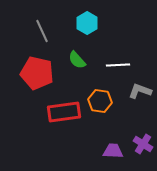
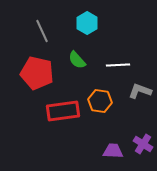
red rectangle: moved 1 px left, 1 px up
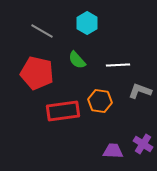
gray line: rotated 35 degrees counterclockwise
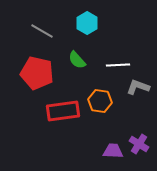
gray L-shape: moved 2 px left, 4 px up
purple cross: moved 4 px left
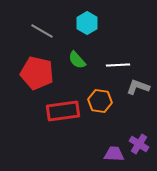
purple trapezoid: moved 1 px right, 3 px down
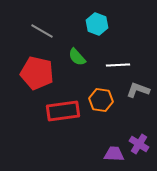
cyan hexagon: moved 10 px right, 1 px down; rotated 10 degrees counterclockwise
green semicircle: moved 3 px up
gray L-shape: moved 3 px down
orange hexagon: moved 1 px right, 1 px up
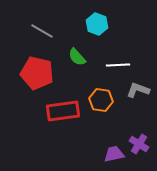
purple trapezoid: rotated 15 degrees counterclockwise
